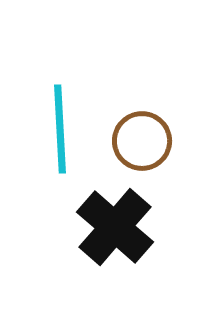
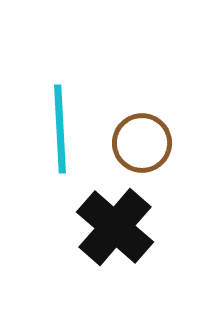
brown circle: moved 2 px down
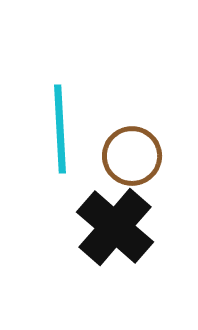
brown circle: moved 10 px left, 13 px down
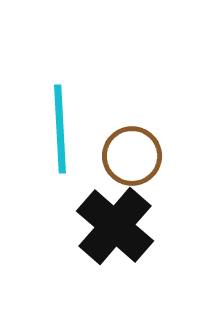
black cross: moved 1 px up
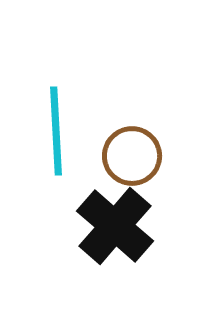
cyan line: moved 4 px left, 2 px down
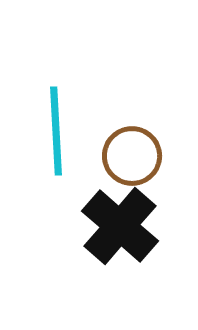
black cross: moved 5 px right
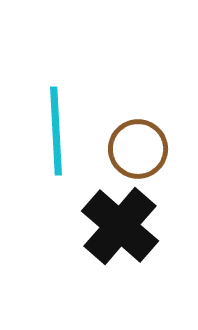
brown circle: moved 6 px right, 7 px up
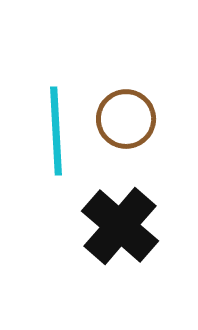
brown circle: moved 12 px left, 30 px up
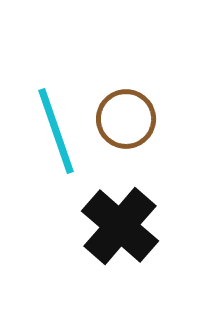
cyan line: rotated 16 degrees counterclockwise
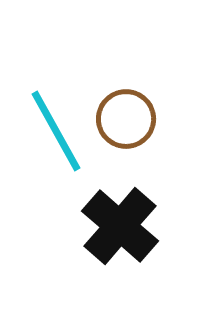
cyan line: rotated 10 degrees counterclockwise
